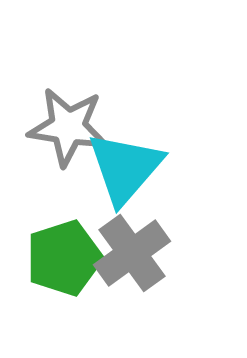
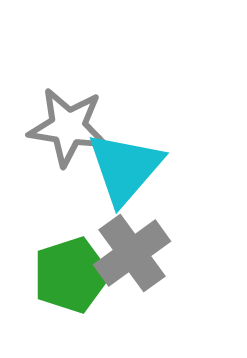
green pentagon: moved 7 px right, 17 px down
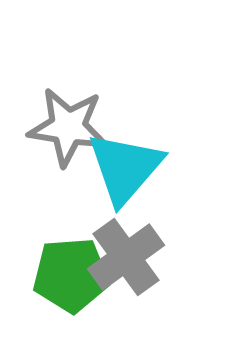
gray cross: moved 6 px left, 4 px down
green pentagon: rotated 14 degrees clockwise
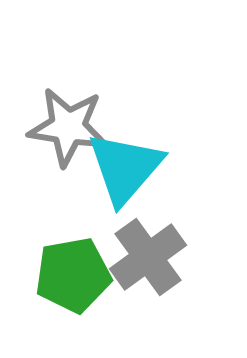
gray cross: moved 22 px right
green pentagon: moved 2 px right; rotated 6 degrees counterclockwise
